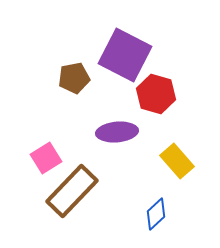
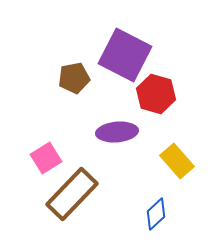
brown rectangle: moved 3 px down
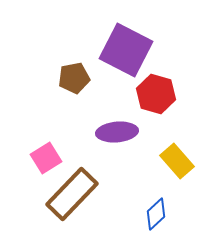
purple square: moved 1 px right, 5 px up
